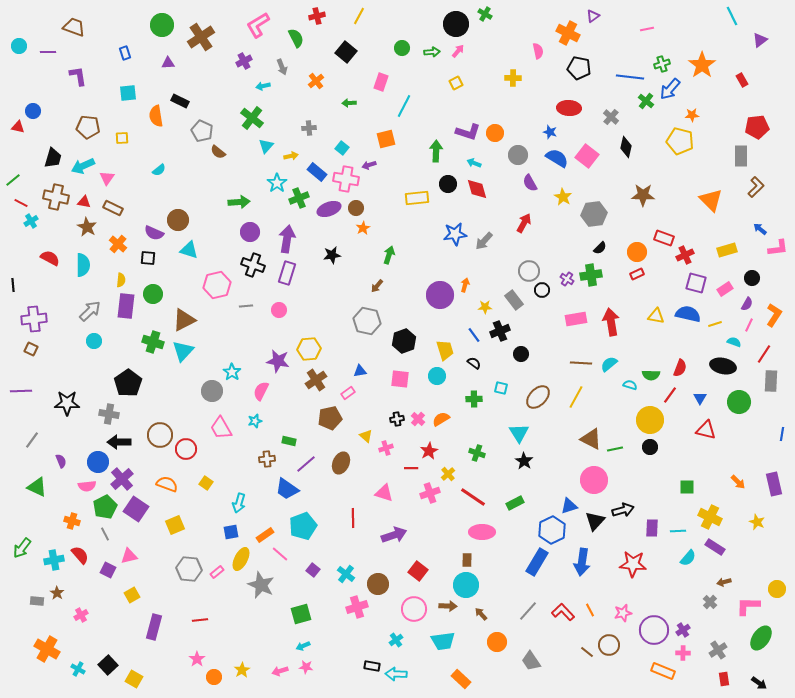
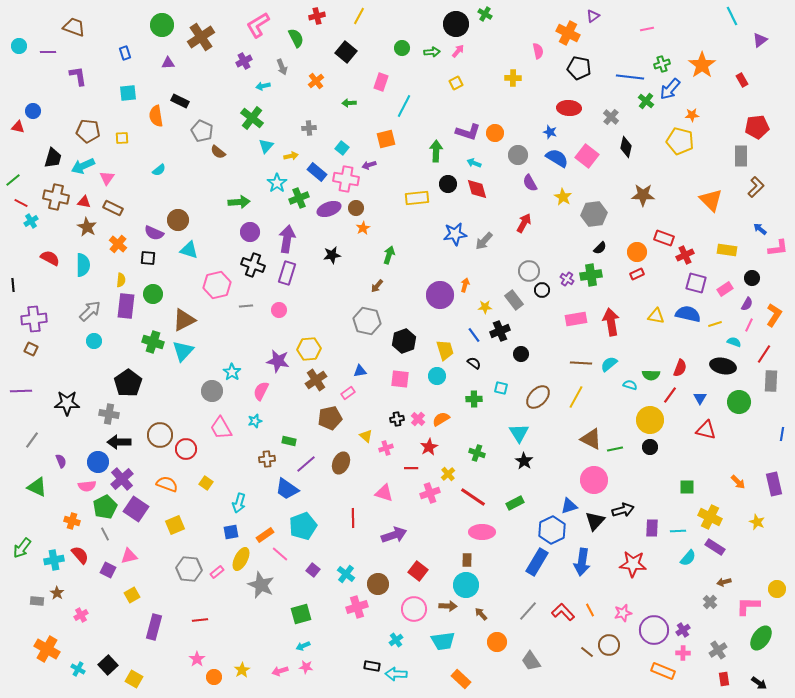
brown pentagon at (88, 127): moved 4 px down
yellow rectangle at (727, 250): rotated 24 degrees clockwise
red star at (429, 451): moved 4 px up
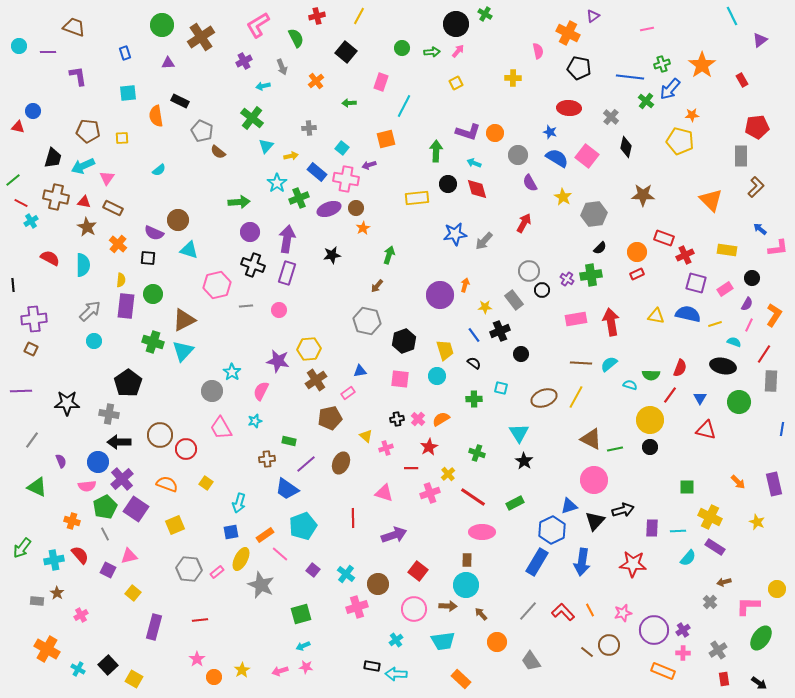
brown ellipse at (538, 397): moved 6 px right, 1 px down; rotated 25 degrees clockwise
blue line at (782, 434): moved 5 px up
yellow square at (132, 595): moved 1 px right, 2 px up; rotated 21 degrees counterclockwise
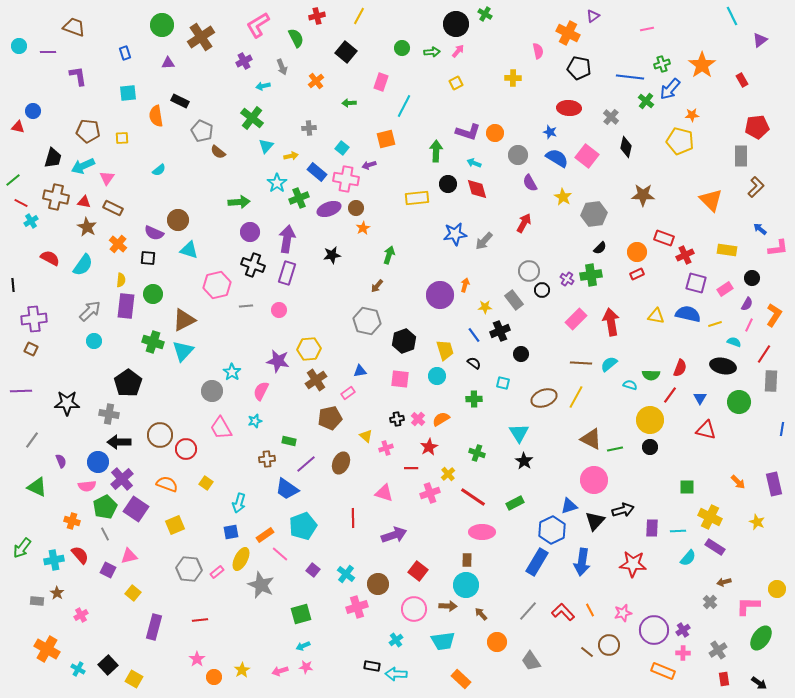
cyan semicircle at (83, 265): rotated 35 degrees clockwise
pink rectangle at (576, 319): rotated 35 degrees counterclockwise
cyan square at (501, 388): moved 2 px right, 5 px up
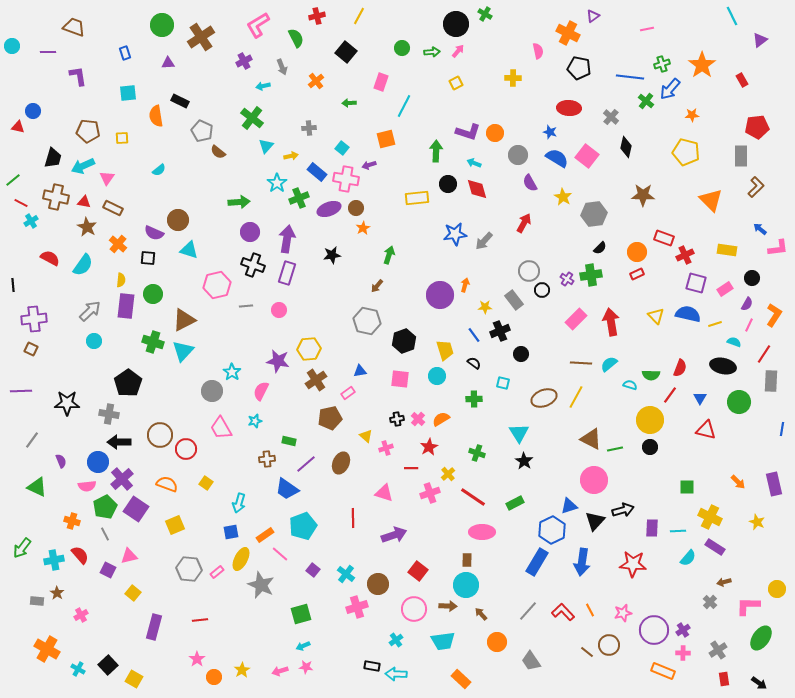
cyan circle at (19, 46): moved 7 px left
yellow pentagon at (680, 141): moved 6 px right, 11 px down
yellow triangle at (656, 316): rotated 36 degrees clockwise
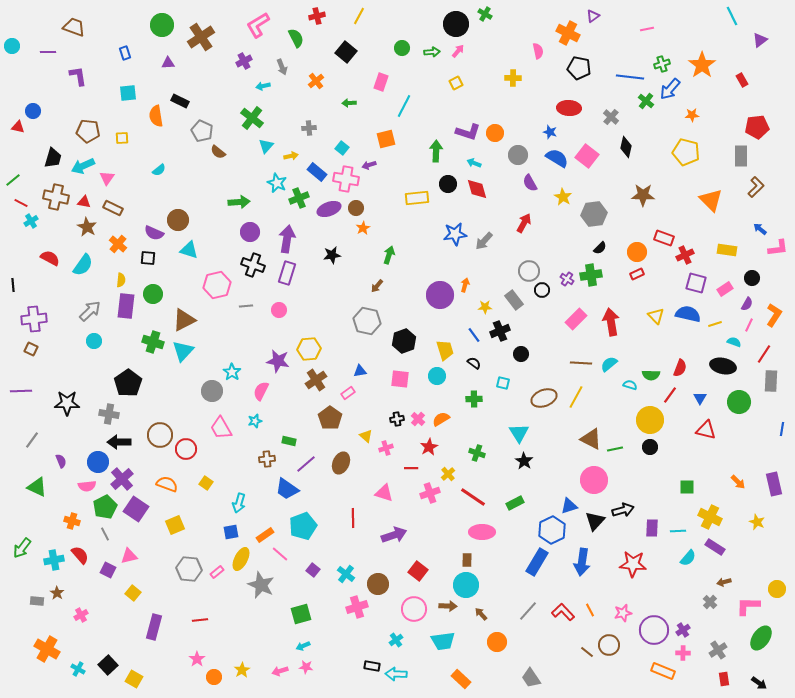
cyan star at (277, 183): rotated 12 degrees counterclockwise
brown pentagon at (330, 418): rotated 25 degrees counterclockwise
gray trapezoid at (531, 661): moved 17 px down
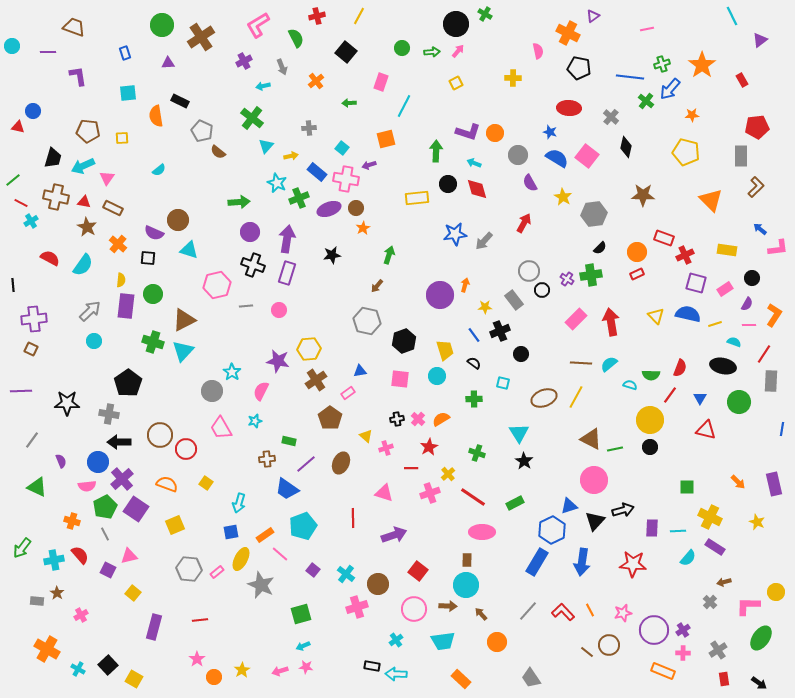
pink line at (749, 325): rotated 64 degrees clockwise
yellow circle at (777, 589): moved 1 px left, 3 px down
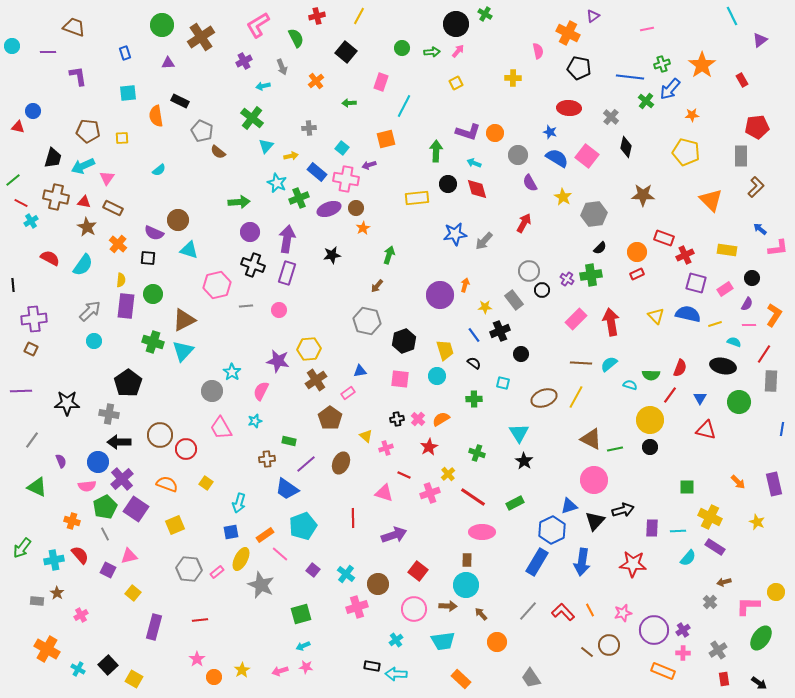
red line at (411, 468): moved 7 px left, 7 px down; rotated 24 degrees clockwise
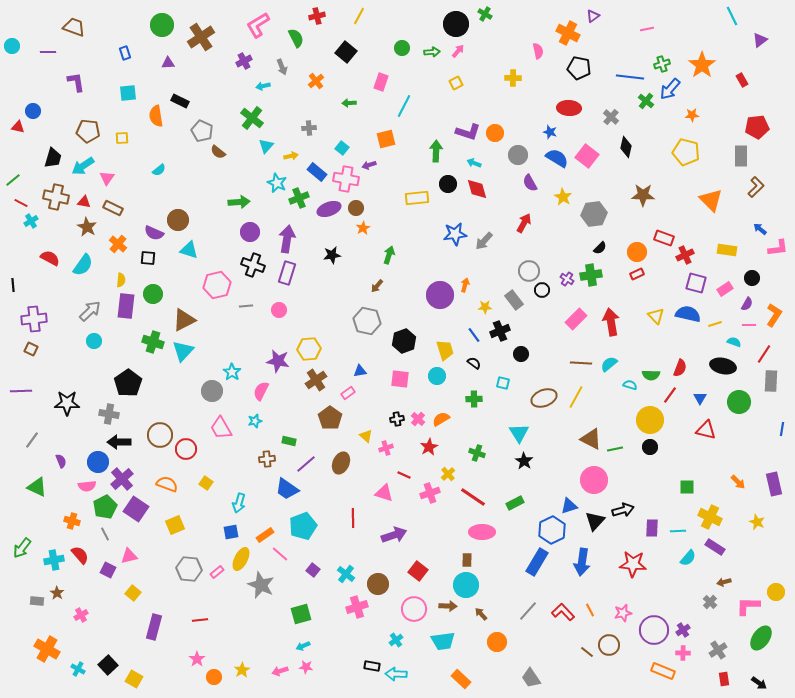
purple L-shape at (78, 76): moved 2 px left, 6 px down
cyan arrow at (83, 166): rotated 10 degrees counterclockwise
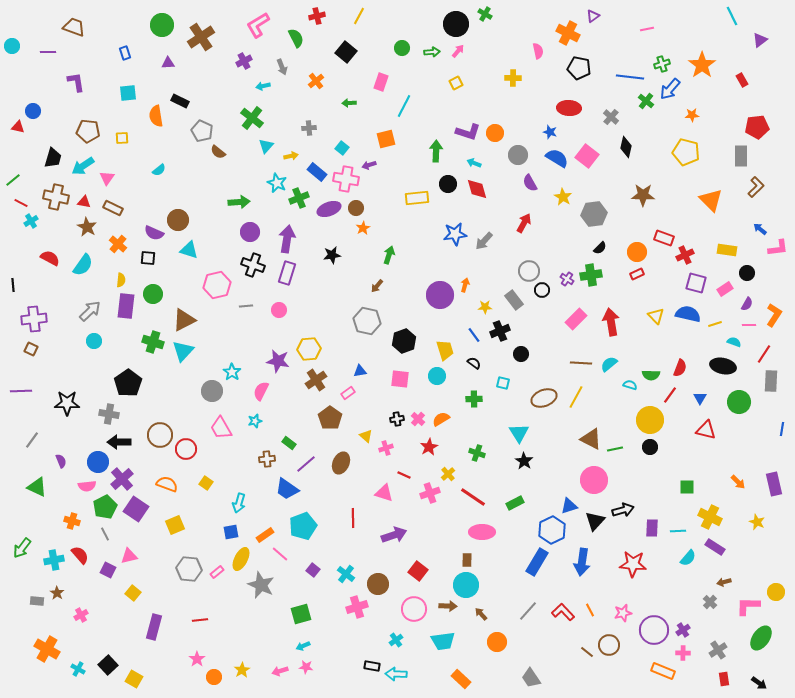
black circle at (752, 278): moved 5 px left, 5 px up
green rectangle at (289, 441): moved 2 px down; rotated 24 degrees clockwise
